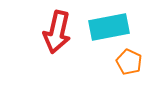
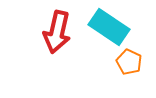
cyan rectangle: rotated 45 degrees clockwise
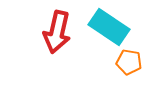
orange pentagon: rotated 15 degrees counterclockwise
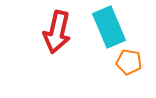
cyan rectangle: rotated 33 degrees clockwise
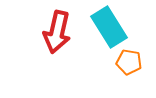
cyan rectangle: rotated 9 degrees counterclockwise
